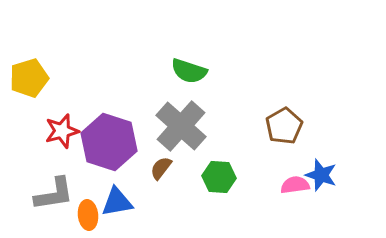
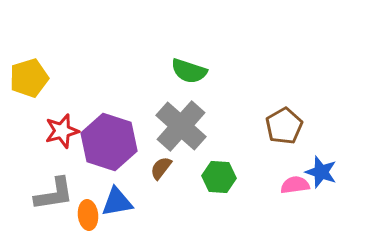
blue star: moved 3 px up
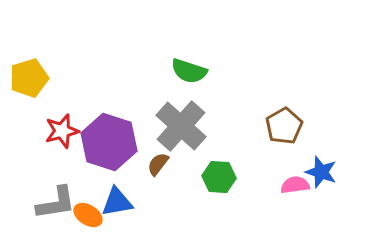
brown semicircle: moved 3 px left, 4 px up
gray L-shape: moved 2 px right, 9 px down
orange ellipse: rotated 52 degrees counterclockwise
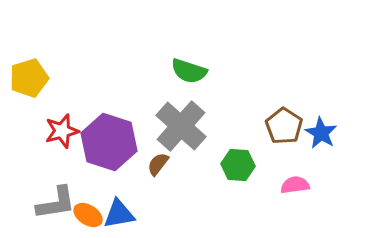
brown pentagon: rotated 9 degrees counterclockwise
blue star: moved 39 px up; rotated 12 degrees clockwise
green hexagon: moved 19 px right, 12 px up
blue triangle: moved 2 px right, 12 px down
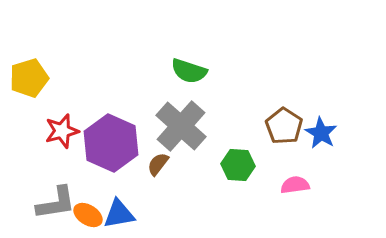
purple hexagon: moved 2 px right, 1 px down; rotated 6 degrees clockwise
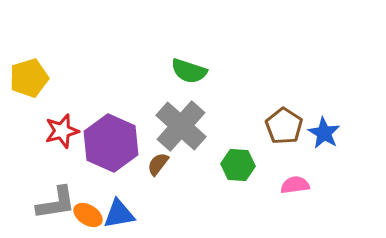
blue star: moved 3 px right
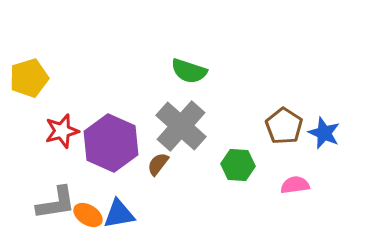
blue star: rotated 8 degrees counterclockwise
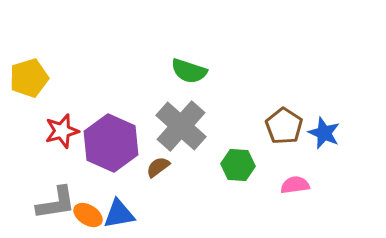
brown semicircle: moved 3 px down; rotated 15 degrees clockwise
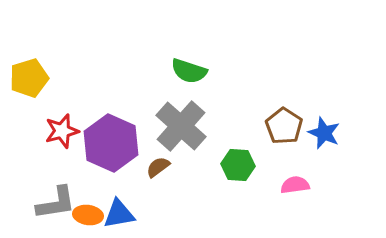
orange ellipse: rotated 24 degrees counterclockwise
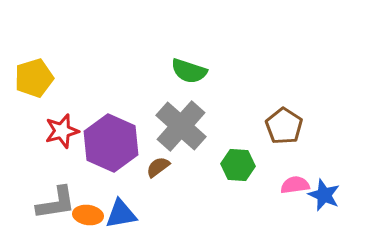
yellow pentagon: moved 5 px right
blue star: moved 62 px down
blue triangle: moved 2 px right
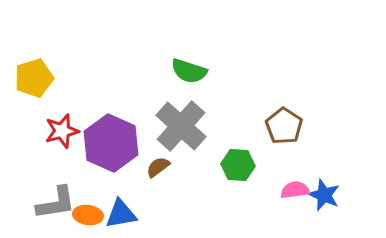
pink semicircle: moved 5 px down
